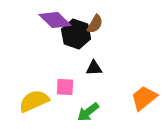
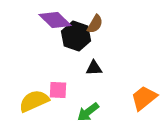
black hexagon: moved 2 px down
pink square: moved 7 px left, 3 px down
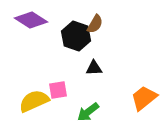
purple diamond: moved 24 px left; rotated 12 degrees counterclockwise
pink square: rotated 12 degrees counterclockwise
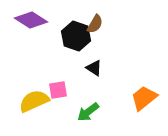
black triangle: rotated 36 degrees clockwise
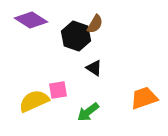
orange trapezoid: rotated 20 degrees clockwise
